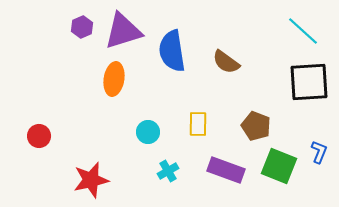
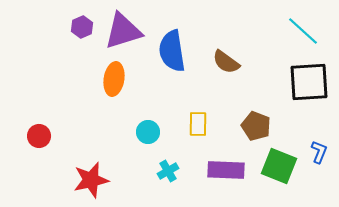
purple rectangle: rotated 18 degrees counterclockwise
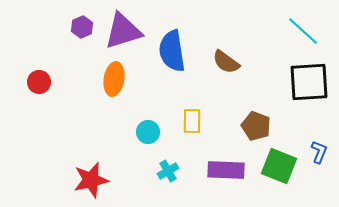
yellow rectangle: moved 6 px left, 3 px up
red circle: moved 54 px up
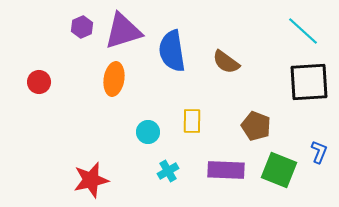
green square: moved 4 px down
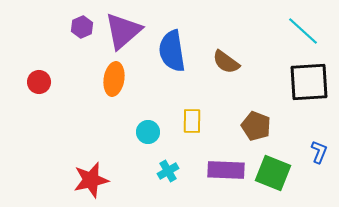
purple triangle: rotated 24 degrees counterclockwise
green square: moved 6 px left, 3 px down
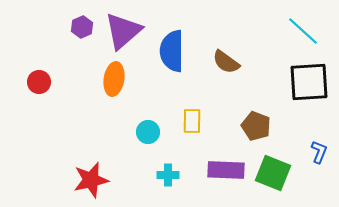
blue semicircle: rotated 9 degrees clockwise
cyan cross: moved 4 px down; rotated 30 degrees clockwise
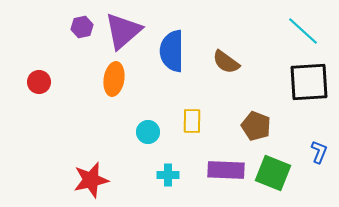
purple hexagon: rotated 10 degrees clockwise
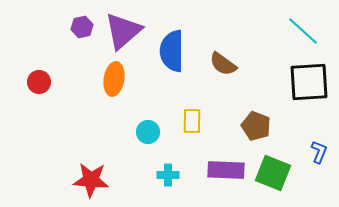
brown semicircle: moved 3 px left, 2 px down
red star: rotated 18 degrees clockwise
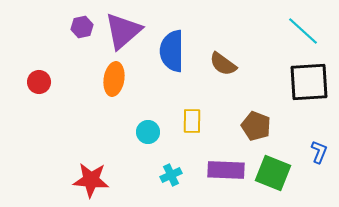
cyan cross: moved 3 px right; rotated 25 degrees counterclockwise
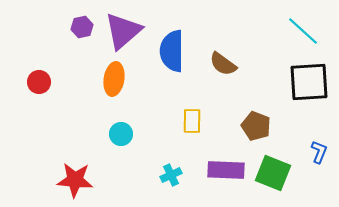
cyan circle: moved 27 px left, 2 px down
red star: moved 16 px left
